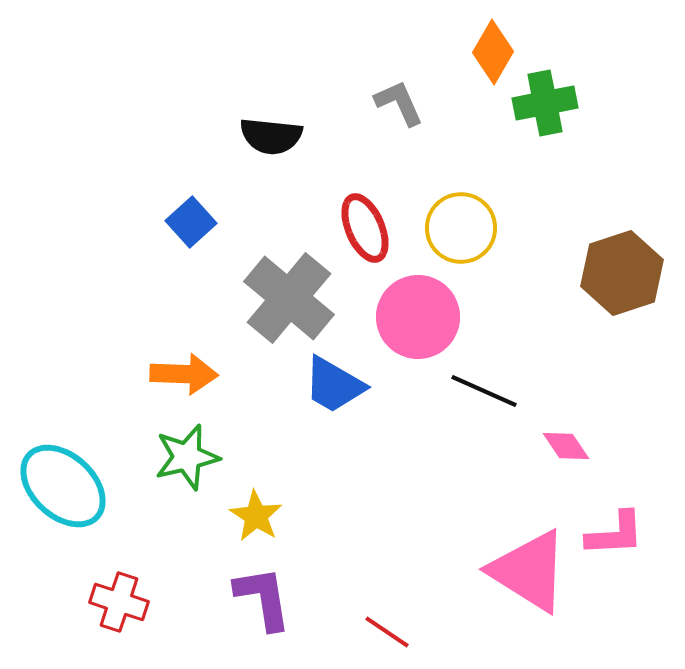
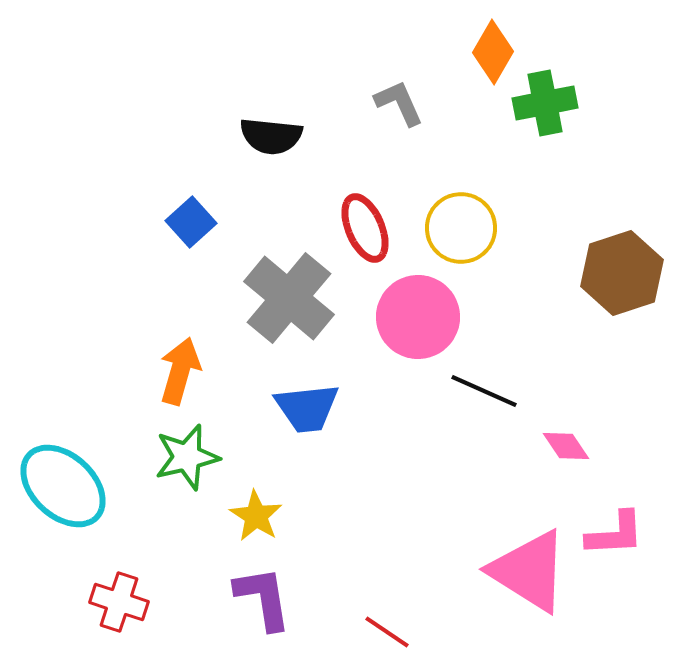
orange arrow: moved 4 px left, 3 px up; rotated 76 degrees counterclockwise
blue trapezoid: moved 27 px left, 23 px down; rotated 36 degrees counterclockwise
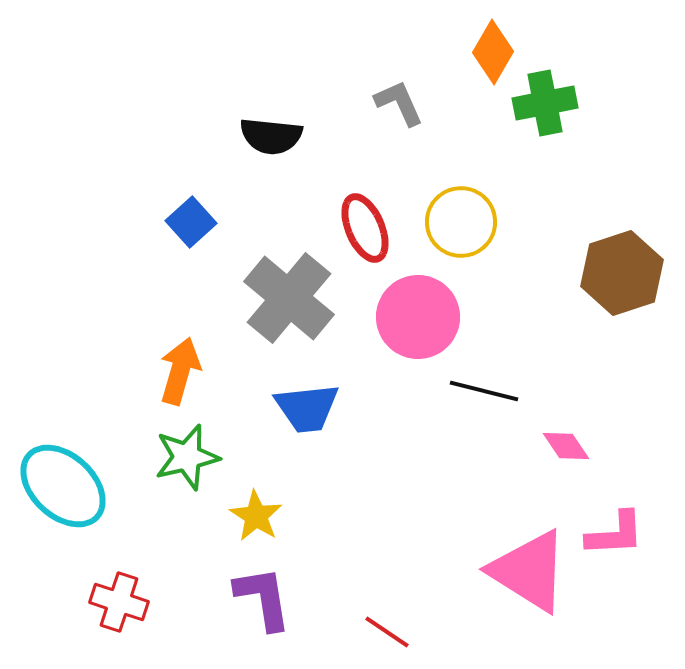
yellow circle: moved 6 px up
black line: rotated 10 degrees counterclockwise
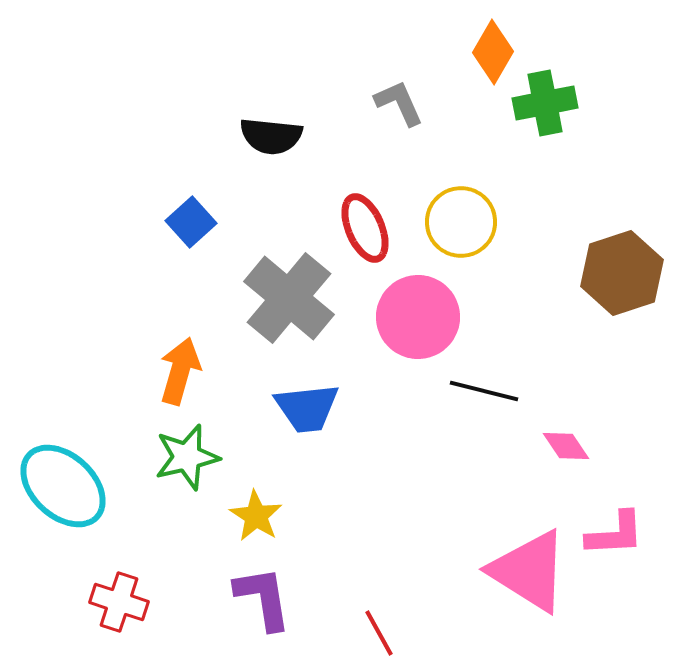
red line: moved 8 px left, 1 px down; rotated 27 degrees clockwise
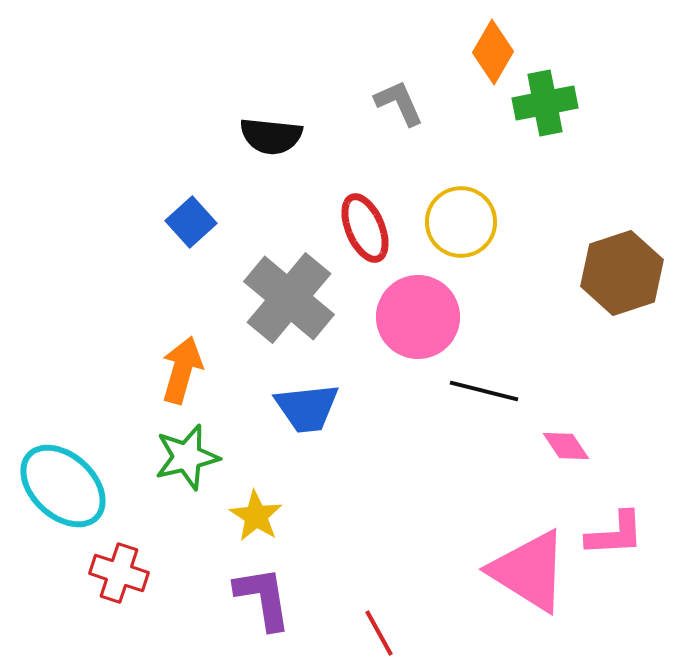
orange arrow: moved 2 px right, 1 px up
red cross: moved 29 px up
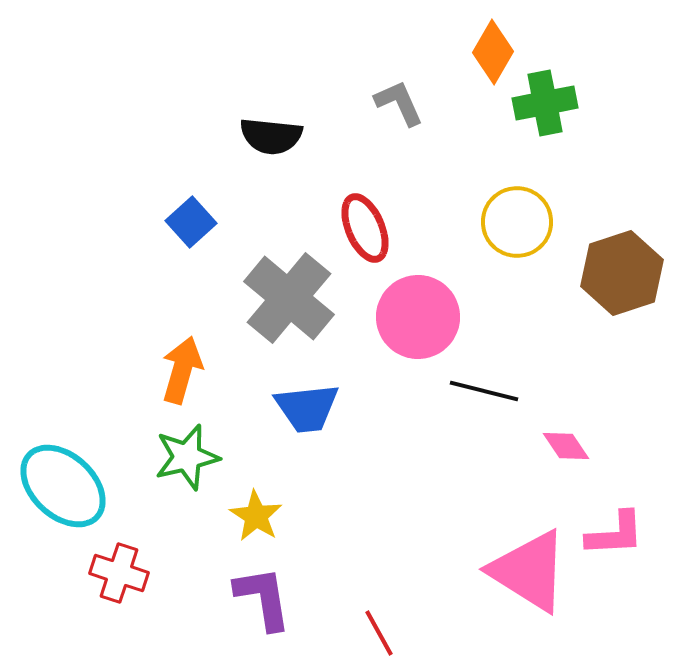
yellow circle: moved 56 px right
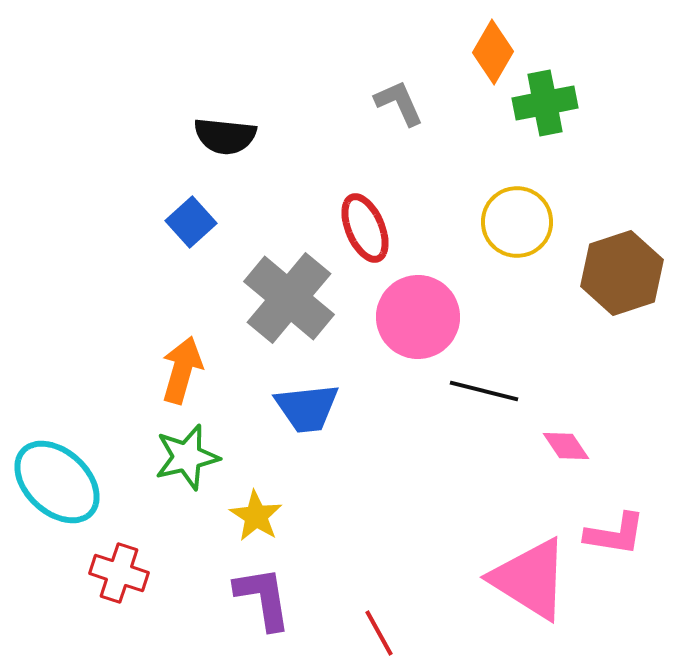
black semicircle: moved 46 px left
cyan ellipse: moved 6 px left, 4 px up
pink L-shape: rotated 12 degrees clockwise
pink triangle: moved 1 px right, 8 px down
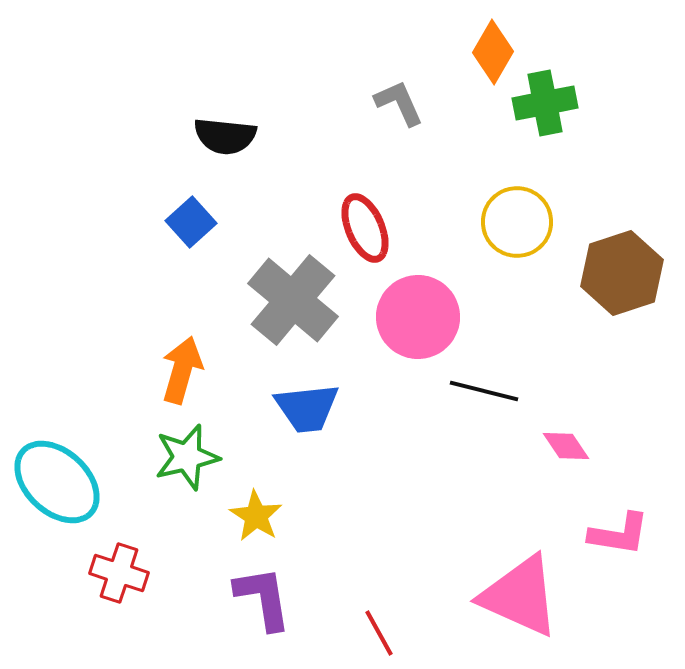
gray cross: moved 4 px right, 2 px down
pink L-shape: moved 4 px right
pink triangle: moved 10 px left, 17 px down; rotated 8 degrees counterclockwise
